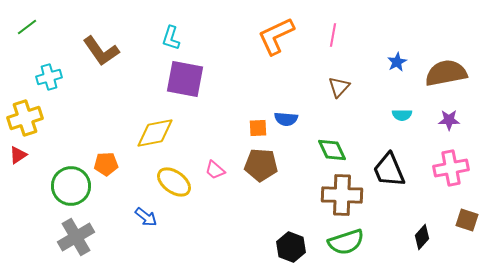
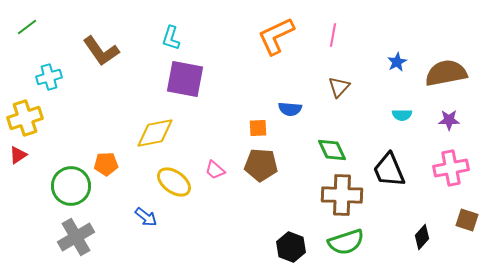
blue semicircle: moved 4 px right, 10 px up
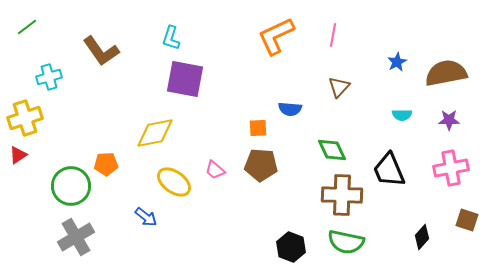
green semicircle: rotated 30 degrees clockwise
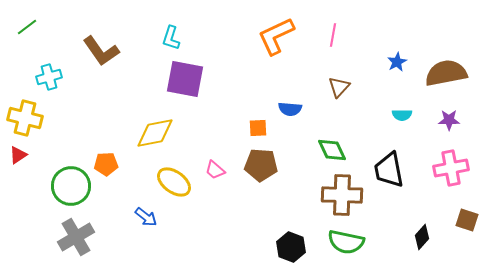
yellow cross: rotated 32 degrees clockwise
black trapezoid: rotated 12 degrees clockwise
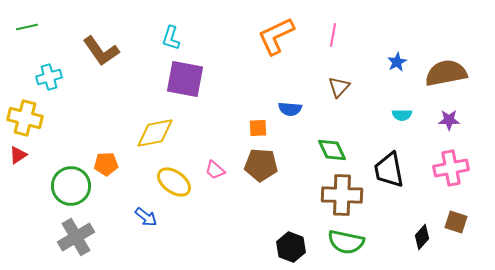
green line: rotated 25 degrees clockwise
brown square: moved 11 px left, 2 px down
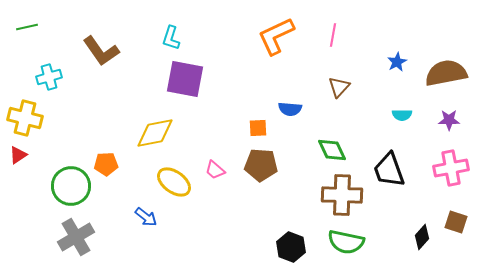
black trapezoid: rotated 9 degrees counterclockwise
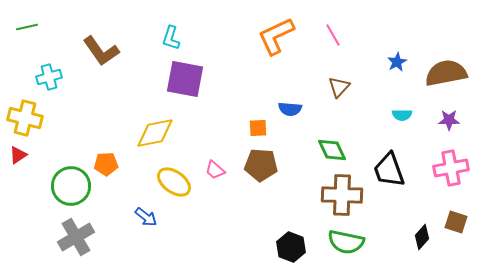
pink line: rotated 40 degrees counterclockwise
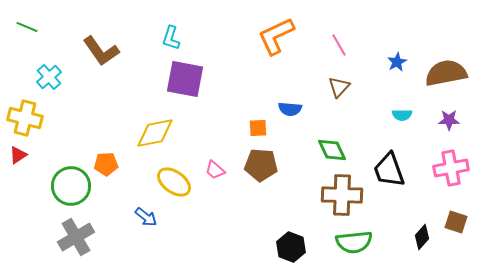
green line: rotated 35 degrees clockwise
pink line: moved 6 px right, 10 px down
cyan cross: rotated 25 degrees counterclockwise
green semicircle: moved 8 px right; rotated 18 degrees counterclockwise
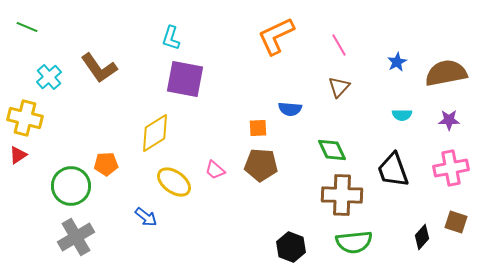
brown L-shape: moved 2 px left, 17 px down
yellow diamond: rotated 21 degrees counterclockwise
black trapezoid: moved 4 px right
